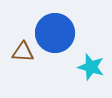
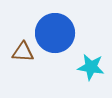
cyan star: rotated 8 degrees counterclockwise
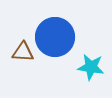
blue circle: moved 4 px down
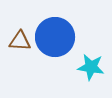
brown triangle: moved 3 px left, 11 px up
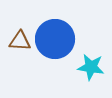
blue circle: moved 2 px down
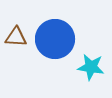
brown triangle: moved 4 px left, 4 px up
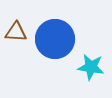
brown triangle: moved 5 px up
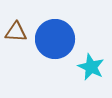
cyan star: rotated 16 degrees clockwise
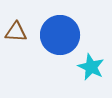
blue circle: moved 5 px right, 4 px up
